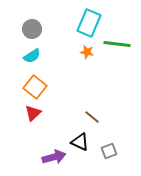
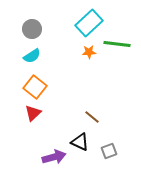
cyan rectangle: rotated 24 degrees clockwise
orange star: moved 2 px right; rotated 16 degrees counterclockwise
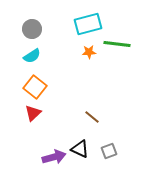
cyan rectangle: moved 1 px left, 1 px down; rotated 28 degrees clockwise
black triangle: moved 7 px down
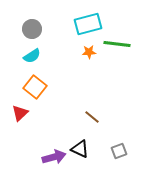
red triangle: moved 13 px left
gray square: moved 10 px right
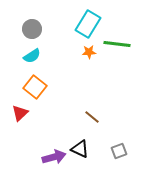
cyan rectangle: rotated 44 degrees counterclockwise
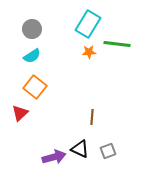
brown line: rotated 56 degrees clockwise
gray square: moved 11 px left
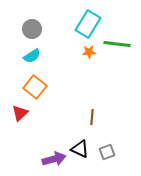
gray square: moved 1 px left, 1 px down
purple arrow: moved 2 px down
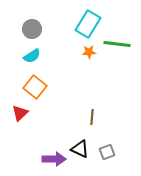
purple arrow: rotated 15 degrees clockwise
